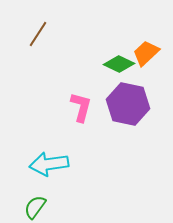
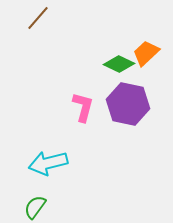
brown line: moved 16 px up; rotated 8 degrees clockwise
pink L-shape: moved 2 px right
cyan arrow: moved 1 px left, 1 px up; rotated 6 degrees counterclockwise
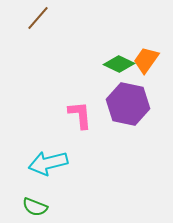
orange trapezoid: moved 7 px down; rotated 12 degrees counterclockwise
pink L-shape: moved 3 px left, 8 px down; rotated 20 degrees counterclockwise
green semicircle: rotated 105 degrees counterclockwise
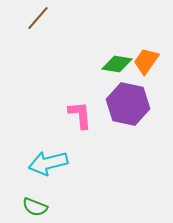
orange trapezoid: moved 1 px down
green diamond: moved 2 px left; rotated 16 degrees counterclockwise
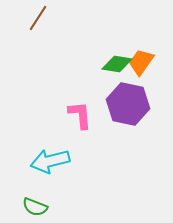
brown line: rotated 8 degrees counterclockwise
orange trapezoid: moved 5 px left, 1 px down
cyan arrow: moved 2 px right, 2 px up
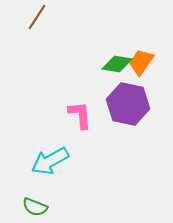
brown line: moved 1 px left, 1 px up
cyan arrow: rotated 15 degrees counterclockwise
